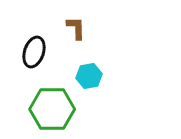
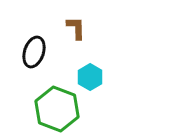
cyan hexagon: moved 1 px right, 1 px down; rotated 20 degrees counterclockwise
green hexagon: moved 5 px right; rotated 21 degrees clockwise
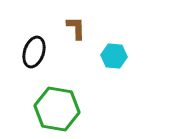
cyan hexagon: moved 24 px right, 21 px up; rotated 25 degrees counterclockwise
green hexagon: rotated 12 degrees counterclockwise
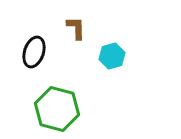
cyan hexagon: moved 2 px left; rotated 20 degrees counterclockwise
green hexagon: rotated 6 degrees clockwise
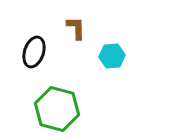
cyan hexagon: rotated 10 degrees clockwise
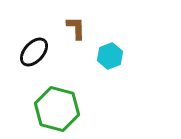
black ellipse: rotated 24 degrees clockwise
cyan hexagon: moved 2 px left; rotated 15 degrees counterclockwise
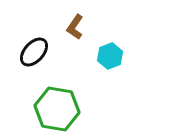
brown L-shape: moved 1 px left, 1 px up; rotated 145 degrees counterclockwise
green hexagon: rotated 6 degrees counterclockwise
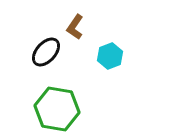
black ellipse: moved 12 px right
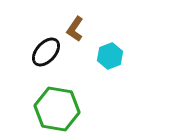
brown L-shape: moved 2 px down
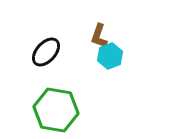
brown L-shape: moved 24 px right, 7 px down; rotated 15 degrees counterclockwise
green hexagon: moved 1 px left, 1 px down
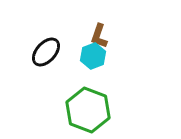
cyan hexagon: moved 17 px left
green hexagon: moved 32 px right; rotated 12 degrees clockwise
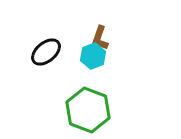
brown L-shape: moved 1 px right, 2 px down
black ellipse: rotated 8 degrees clockwise
